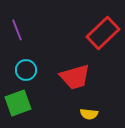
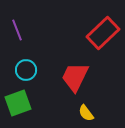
red trapezoid: rotated 132 degrees clockwise
yellow semicircle: moved 3 px left, 1 px up; rotated 48 degrees clockwise
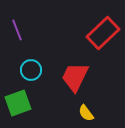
cyan circle: moved 5 px right
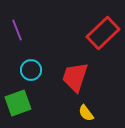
red trapezoid: rotated 8 degrees counterclockwise
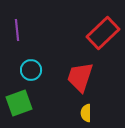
purple line: rotated 15 degrees clockwise
red trapezoid: moved 5 px right
green square: moved 1 px right
yellow semicircle: rotated 36 degrees clockwise
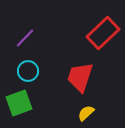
purple line: moved 8 px right, 8 px down; rotated 50 degrees clockwise
cyan circle: moved 3 px left, 1 px down
yellow semicircle: rotated 48 degrees clockwise
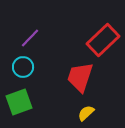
red rectangle: moved 7 px down
purple line: moved 5 px right
cyan circle: moved 5 px left, 4 px up
green square: moved 1 px up
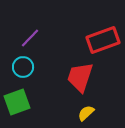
red rectangle: rotated 24 degrees clockwise
green square: moved 2 px left
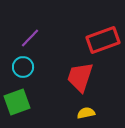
yellow semicircle: rotated 30 degrees clockwise
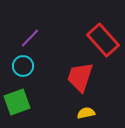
red rectangle: rotated 68 degrees clockwise
cyan circle: moved 1 px up
